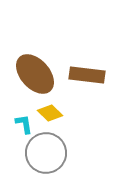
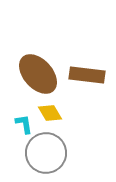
brown ellipse: moved 3 px right
yellow diamond: rotated 15 degrees clockwise
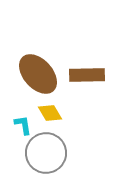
brown rectangle: rotated 8 degrees counterclockwise
cyan L-shape: moved 1 px left, 1 px down
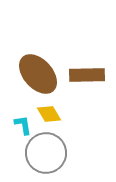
yellow diamond: moved 1 px left, 1 px down
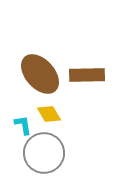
brown ellipse: moved 2 px right
gray circle: moved 2 px left
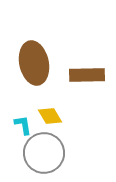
brown ellipse: moved 6 px left, 11 px up; rotated 30 degrees clockwise
yellow diamond: moved 1 px right, 2 px down
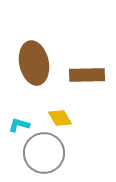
yellow diamond: moved 10 px right, 2 px down
cyan L-shape: moved 4 px left; rotated 65 degrees counterclockwise
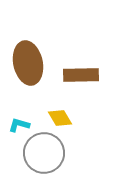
brown ellipse: moved 6 px left
brown rectangle: moved 6 px left
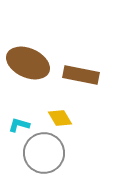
brown ellipse: rotated 54 degrees counterclockwise
brown rectangle: rotated 12 degrees clockwise
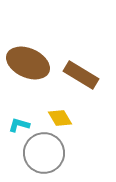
brown rectangle: rotated 20 degrees clockwise
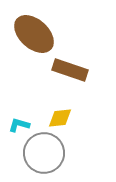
brown ellipse: moved 6 px right, 29 px up; rotated 18 degrees clockwise
brown rectangle: moved 11 px left, 5 px up; rotated 12 degrees counterclockwise
yellow diamond: rotated 65 degrees counterclockwise
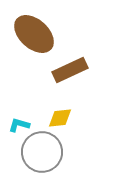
brown rectangle: rotated 44 degrees counterclockwise
gray circle: moved 2 px left, 1 px up
